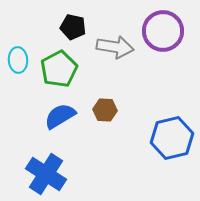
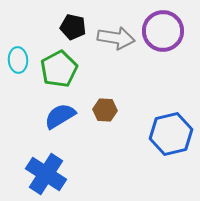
gray arrow: moved 1 px right, 9 px up
blue hexagon: moved 1 px left, 4 px up
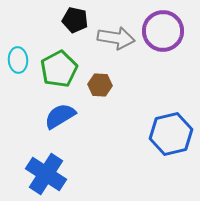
black pentagon: moved 2 px right, 7 px up
brown hexagon: moved 5 px left, 25 px up
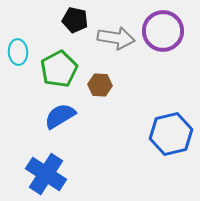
cyan ellipse: moved 8 px up
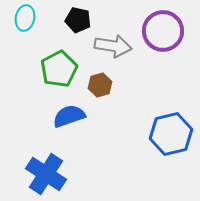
black pentagon: moved 3 px right
gray arrow: moved 3 px left, 8 px down
cyan ellipse: moved 7 px right, 34 px up; rotated 15 degrees clockwise
brown hexagon: rotated 20 degrees counterclockwise
blue semicircle: moved 9 px right; rotated 12 degrees clockwise
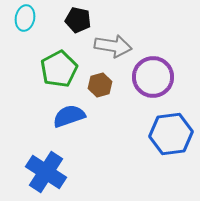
purple circle: moved 10 px left, 46 px down
blue hexagon: rotated 6 degrees clockwise
blue cross: moved 2 px up
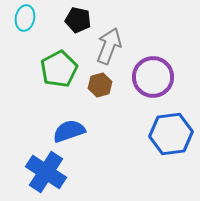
gray arrow: moved 4 px left; rotated 78 degrees counterclockwise
blue semicircle: moved 15 px down
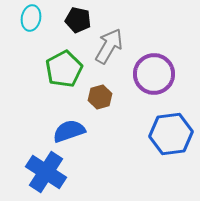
cyan ellipse: moved 6 px right
gray arrow: rotated 9 degrees clockwise
green pentagon: moved 5 px right
purple circle: moved 1 px right, 3 px up
brown hexagon: moved 12 px down
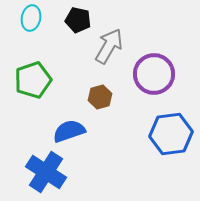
green pentagon: moved 31 px left, 11 px down; rotated 9 degrees clockwise
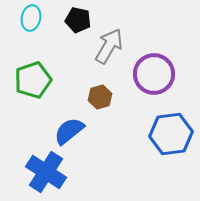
blue semicircle: rotated 20 degrees counterclockwise
